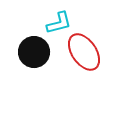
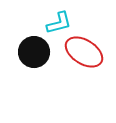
red ellipse: rotated 24 degrees counterclockwise
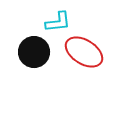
cyan L-shape: moved 1 px left, 1 px up; rotated 8 degrees clockwise
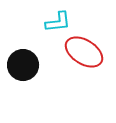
black circle: moved 11 px left, 13 px down
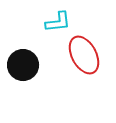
red ellipse: moved 3 px down; rotated 30 degrees clockwise
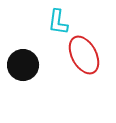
cyan L-shape: rotated 104 degrees clockwise
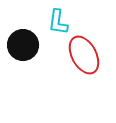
black circle: moved 20 px up
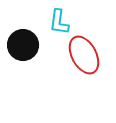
cyan L-shape: moved 1 px right
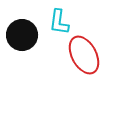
black circle: moved 1 px left, 10 px up
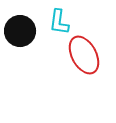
black circle: moved 2 px left, 4 px up
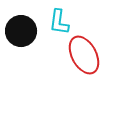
black circle: moved 1 px right
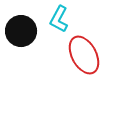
cyan L-shape: moved 3 px up; rotated 20 degrees clockwise
